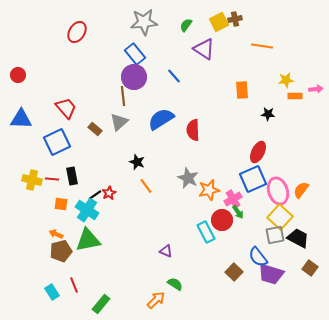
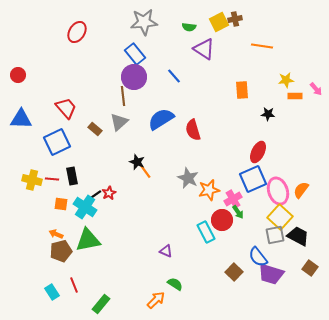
green semicircle at (186, 25): moved 3 px right, 2 px down; rotated 120 degrees counterclockwise
pink arrow at (316, 89): rotated 56 degrees clockwise
red semicircle at (193, 130): rotated 15 degrees counterclockwise
orange line at (146, 186): moved 1 px left, 15 px up
cyan cross at (87, 210): moved 2 px left, 3 px up
black trapezoid at (298, 238): moved 2 px up
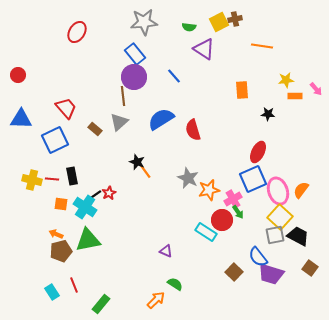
blue square at (57, 142): moved 2 px left, 2 px up
cyan rectangle at (206, 232): rotated 30 degrees counterclockwise
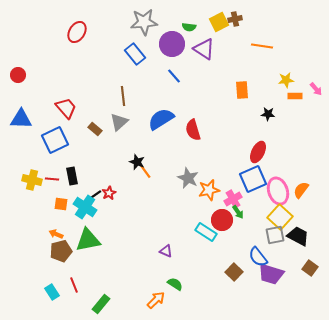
purple circle at (134, 77): moved 38 px right, 33 px up
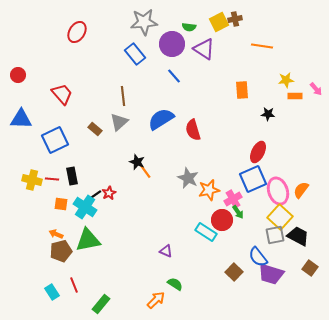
red trapezoid at (66, 108): moved 4 px left, 14 px up
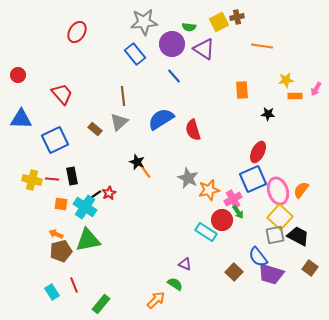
brown cross at (235, 19): moved 2 px right, 2 px up
pink arrow at (316, 89): rotated 72 degrees clockwise
purple triangle at (166, 251): moved 19 px right, 13 px down
